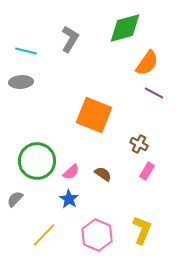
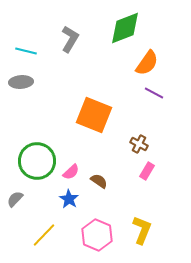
green diamond: rotated 6 degrees counterclockwise
brown semicircle: moved 4 px left, 7 px down
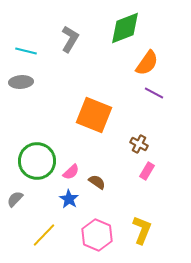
brown semicircle: moved 2 px left, 1 px down
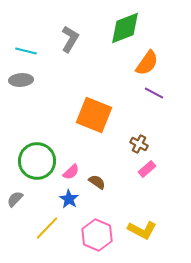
gray ellipse: moved 2 px up
pink rectangle: moved 2 px up; rotated 18 degrees clockwise
yellow L-shape: rotated 96 degrees clockwise
yellow line: moved 3 px right, 7 px up
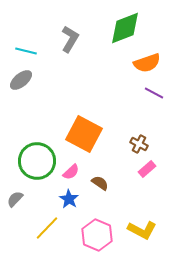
orange semicircle: rotated 36 degrees clockwise
gray ellipse: rotated 35 degrees counterclockwise
orange square: moved 10 px left, 19 px down; rotated 6 degrees clockwise
brown semicircle: moved 3 px right, 1 px down
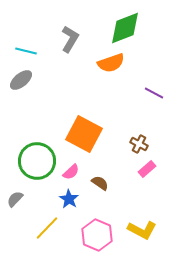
orange semicircle: moved 36 px left
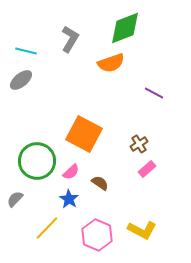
brown cross: rotated 30 degrees clockwise
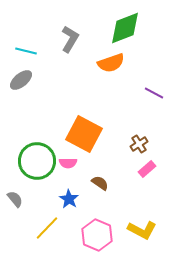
pink semicircle: moved 3 px left, 9 px up; rotated 42 degrees clockwise
gray semicircle: rotated 96 degrees clockwise
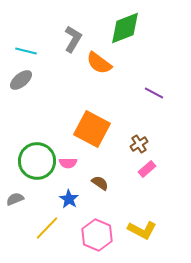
gray L-shape: moved 3 px right
orange semicircle: moved 12 px left; rotated 56 degrees clockwise
orange square: moved 8 px right, 5 px up
gray semicircle: rotated 72 degrees counterclockwise
